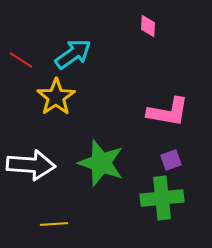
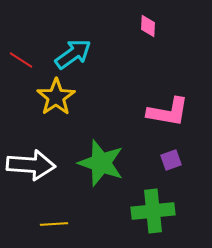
green cross: moved 9 px left, 13 px down
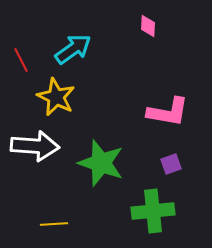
cyan arrow: moved 5 px up
red line: rotated 30 degrees clockwise
yellow star: rotated 12 degrees counterclockwise
purple square: moved 4 px down
white arrow: moved 4 px right, 19 px up
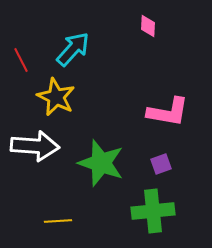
cyan arrow: rotated 12 degrees counterclockwise
purple square: moved 10 px left
yellow line: moved 4 px right, 3 px up
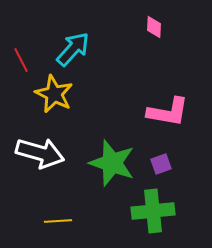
pink diamond: moved 6 px right, 1 px down
yellow star: moved 2 px left, 3 px up
white arrow: moved 5 px right, 7 px down; rotated 12 degrees clockwise
green star: moved 11 px right
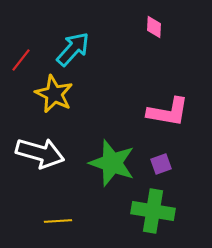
red line: rotated 65 degrees clockwise
green cross: rotated 15 degrees clockwise
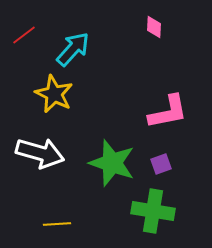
red line: moved 3 px right, 25 px up; rotated 15 degrees clockwise
pink L-shape: rotated 21 degrees counterclockwise
yellow line: moved 1 px left, 3 px down
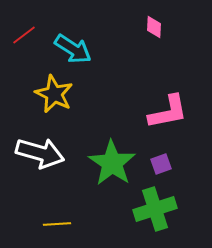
cyan arrow: rotated 81 degrees clockwise
green star: rotated 15 degrees clockwise
green cross: moved 2 px right, 2 px up; rotated 27 degrees counterclockwise
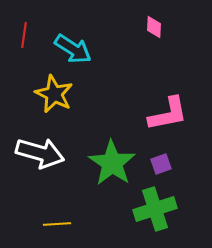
red line: rotated 45 degrees counterclockwise
pink L-shape: moved 2 px down
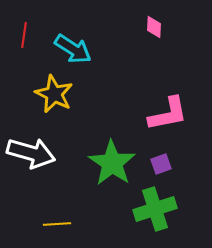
white arrow: moved 9 px left
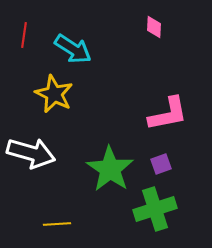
green star: moved 2 px left, 6 px down
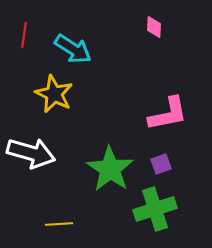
yellow line: moved 2 px right
